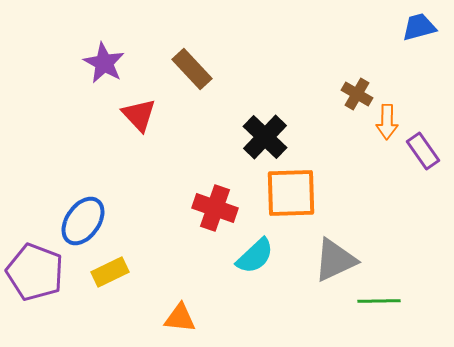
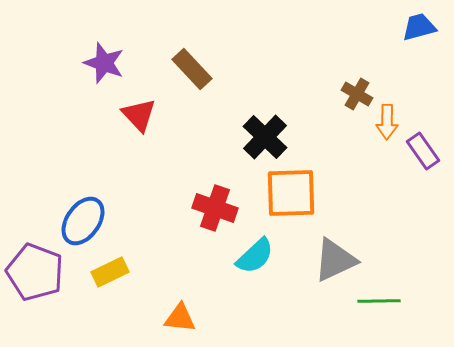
purple star: rotated 9 degrees counterclockwise
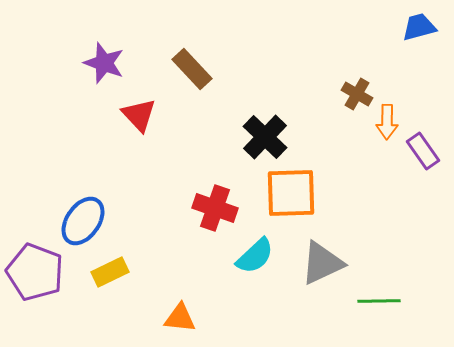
gray triangle: moved 13 px left, 3 px down
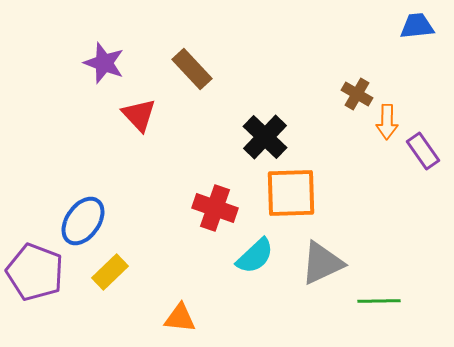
blue trapezoid: moved 2 px left, 1 px up; rotated 9 degrees clockwise
yellow rectangle: rotated 18 degrees counterclockwise
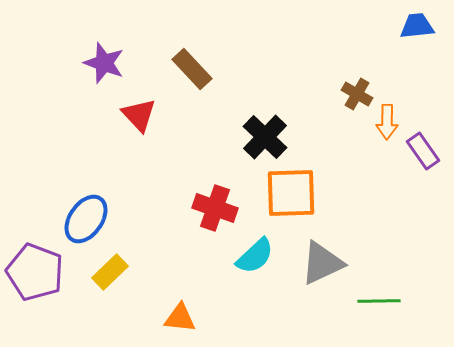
blue ellipse: moved 3 px right, 2 px up
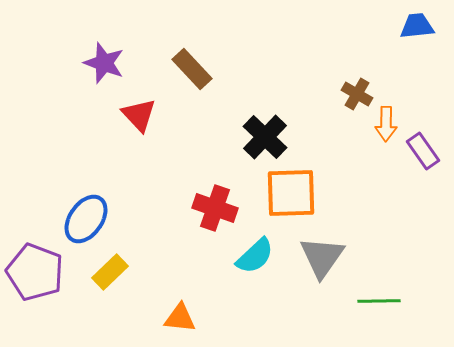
orange arrow: moved 1 px left, 2 px down
gray triangle: moved 6 px up; rotated 30 degrees counterclockwise
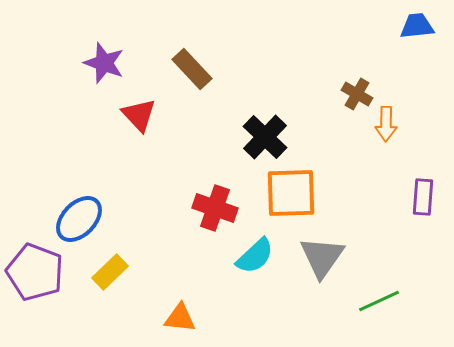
purple rectangle: moved 46 px down; rotated 39 degrees clockwise
blue ellipse: moved 7 px left; rotated 9 degrees clockwise
green line: rotated 24 degrees counterclockwise
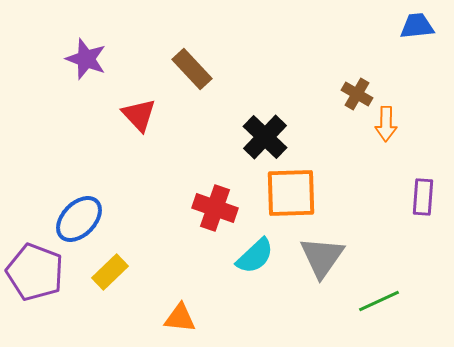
purple star: moved 18 px left, 4 px up
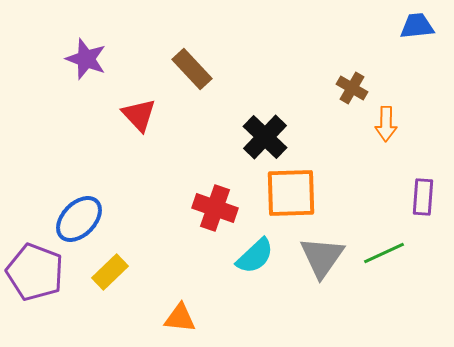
brown cross: moved 5 px left, 6 px up
green line: moved 5 px right, 48 px up
